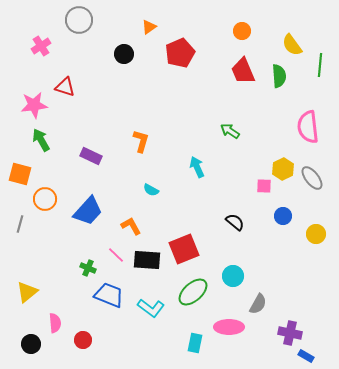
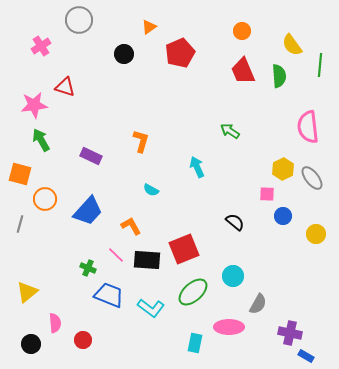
pink square at (264, 186): moved 3 px right, 8 px down
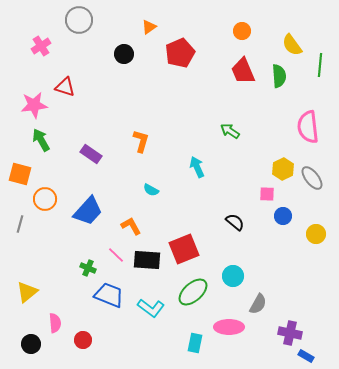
purple rectangle at (91, 156): moved 2 px up; rotated 10 degrees clockwise
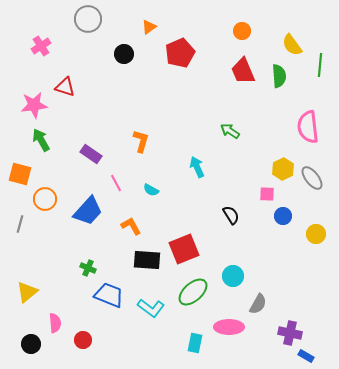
gray circle at (79, 20): moved 9 px right, 1 px up
black semicircle at (235, 222): moved 4 px left, 7 px up; rotated 18 degrees clockwise
pink line at (116, 255): moved 72 px up; rotated 18 degrees clockwise
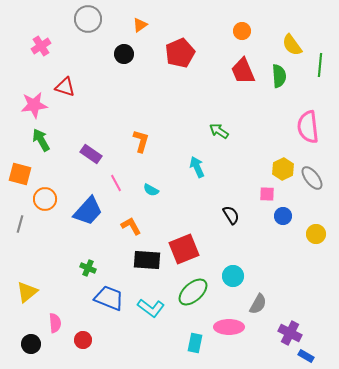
orange triangle at (149, 27): moved 9 px left, 2 px up
green arrow at (230, 131): moved 11 px left
blue trapezoid at (109, 295): moved 3 px down
purple cross at (290, 333): rotated 15 degrees clockwise
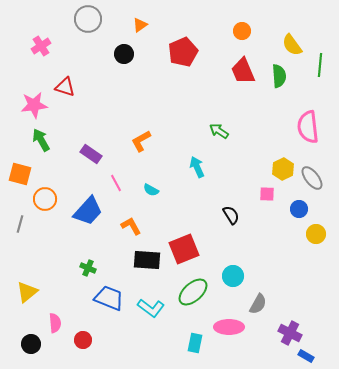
red pentagon at (180, 53): moved 3 px right, 1 px up
orange L-shape at (141, 141): rotated 135 degrees counterclockwise
blue circle at (283, 216): moved 16 px right, 7 px up
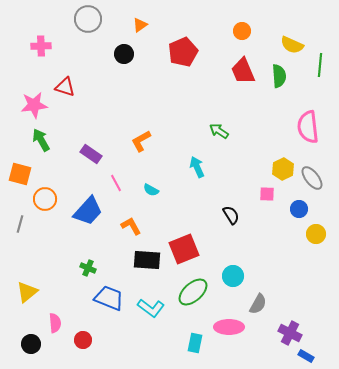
yellow semicircle at (292, 45): rotated 30 degrees counterclockwise
pink cross at (41, 46): rotated 30 degrees clockwise
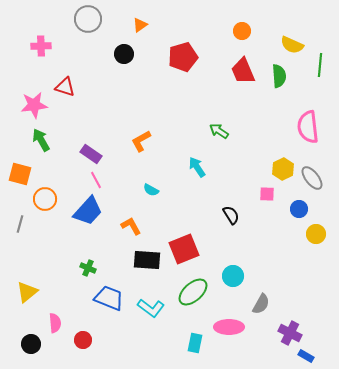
red pentagon at (183, 52): moved 5 px down; rotated 8 degrees clockwise
cyan arrow at (197, 167): rotated 10 degrees counterclockwise
pink line at (116, 183): moved 20 px left, 3 px up
gray semicircle at (258, 304): moved 3 px right
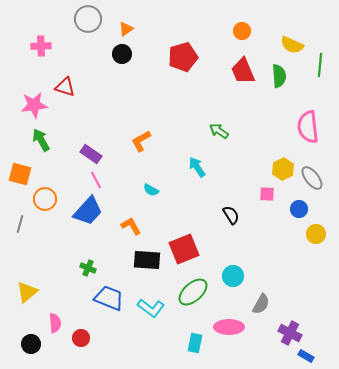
orange triangle at (140, 25): moved 14 px left, 4 px down
black circle at (124, 54): moved 2 px left
red circle at (83, 340): moved 2 px left, 2 px up
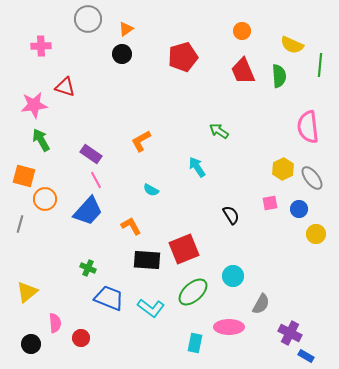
orange square at (20, 174): moved 4 px right, 2 px down
pink square at (267, 194): moved 3 px right, 9 px down; rotated 14 degrees counterclockwise
